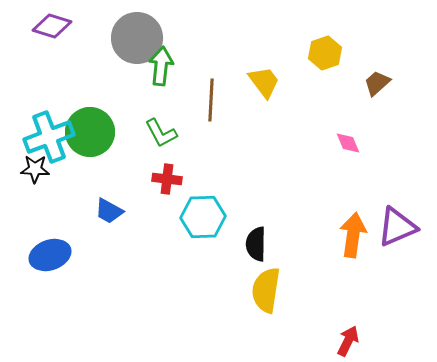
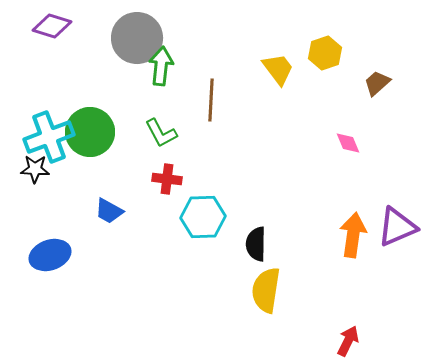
yellow trapezoid: moved 14 px right, 13 px up
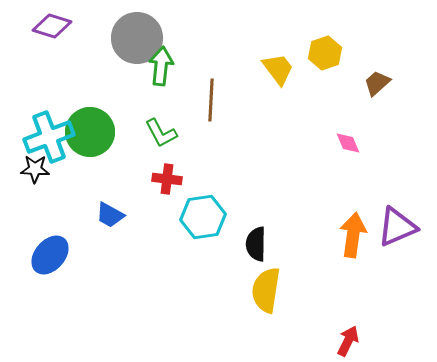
blue trapezoid: moved 1 px right, 4 px down
cyan hexagon: rotated 6 degrees counterclockwise
blue ellipse: rotated 30 degrees counterclockwise
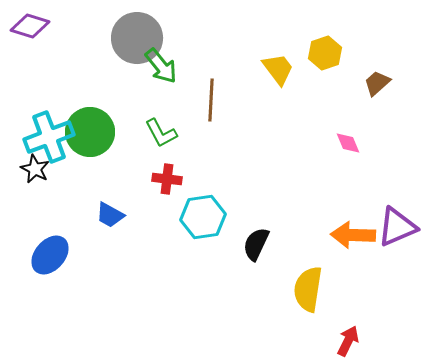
purple diamond: moved 22 px left
green arrow: rotated 135 degrees clockwise
black star: rotated 24 degrees clockwise
orange arrow: rotated 96 degrees counterclockwise
black semicircle: rotated 24 degrees clockwise
yellow semicircle: moved 42 px right, 1 px up
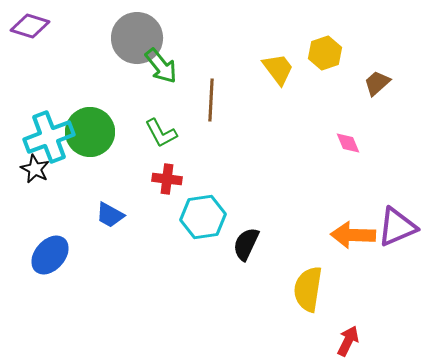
black semicircle: moved 10 px left
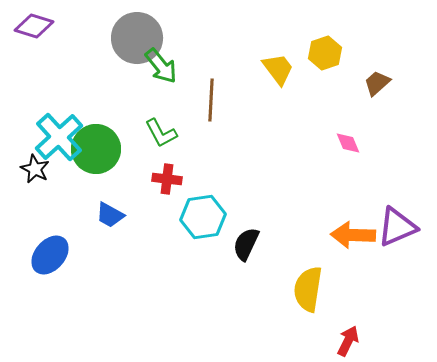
purple diamond: moved 4 px right
green circle: moved 6 px right, 17 px down
cyan cross: moved 10 px right; rotated 21 degrees counterclockwise
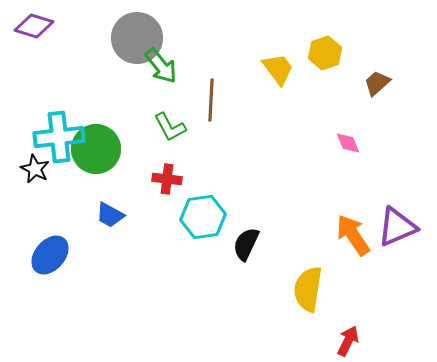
green L-shape: moved 9 px right, 6 px up
cyan cross: rotated 36 degrees clockwise
orange arrow: rotated 54 degrees clockwise
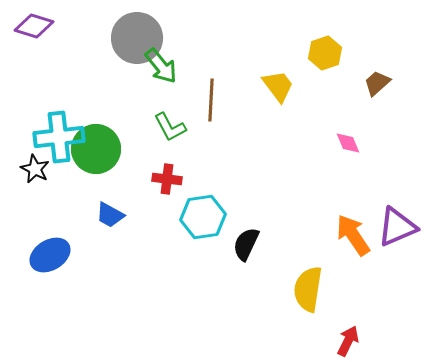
yellow trapezoid: moved 17 px down
blue ellipse: rotated 18 degrees clockwise
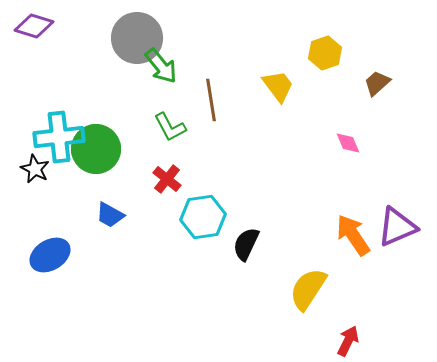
brown line: rotated 12 degrees counterclockwise
red cross: rotated 32 degrees clockwise
yellow semicircle: rotated 24 degrees clockwise
